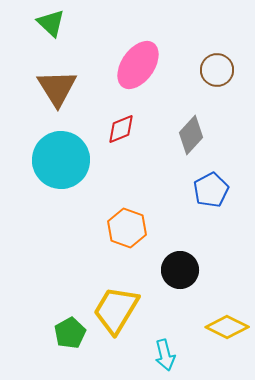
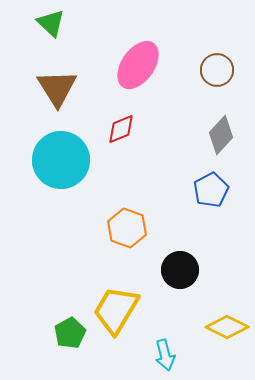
gray diamond: moved 30 px right
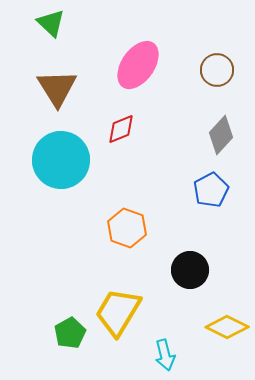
black circle: moved 10 px right
yellow trapezoid: moved 2 px right, 2 px down
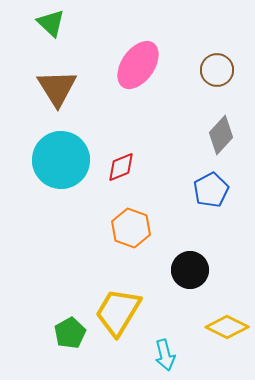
red diamond: moved 38 px down
orange hexagon: moved 4 px right
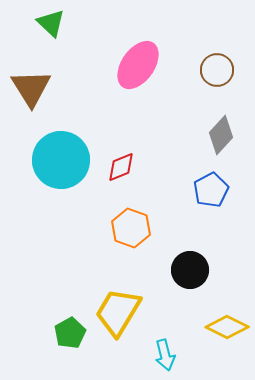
brown triangle: moved 26 px left
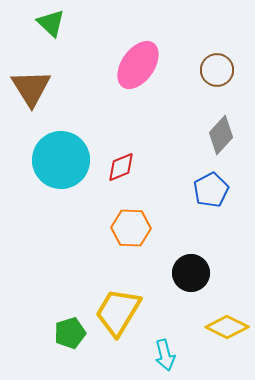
orange hexagon: rotated 18 degrees counterclockwise
black circle: moved 1 px right, 3 px down
green pentagon: rotated 12 degrees clockwise
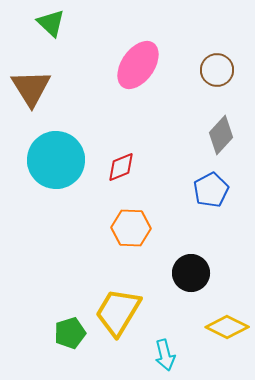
cyan circle: moved 5 px left
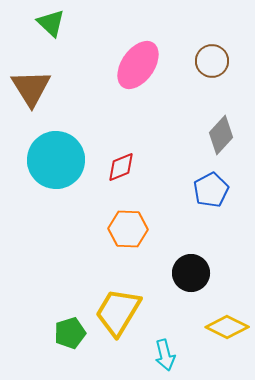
brown circle: moved 5 px left, 9 px up
orange hexagon: moved 3 px left, 1 px down
